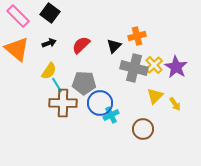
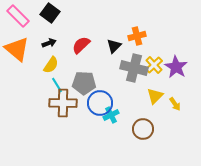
yellow semicircle: moved 2 px right, 6 px up
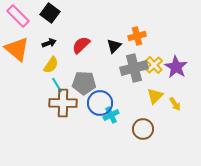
gray cross: rotated 28 degrees counterclockwise
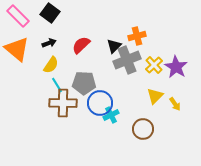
gray cross: moved 7 px left, 8 px up; rotated 8 degrees counterclockwise
